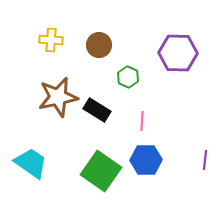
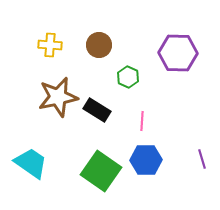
yellow cross: moved 1 px left, 5 px down
purple line: moved 3 px left, 1 px up; rotated 24 degrees counterclockwise
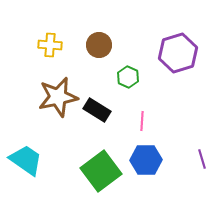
purple hexagon: rotated 18 degrees counterclockwise
cyan trapezoid: moved 5 px left, 3 px up
green square: rotated 18 degrees clockwise
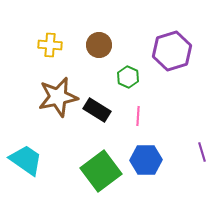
purple hexagon: moved 6 px left, 2 px up
pink line: moved 4 px left, 5 px up
purple line: moved 7 px up
